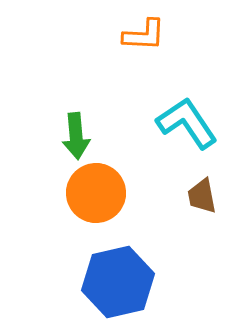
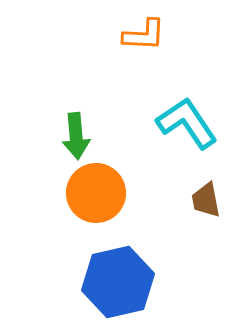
brown trapezoid: moved 4 px right, 4 px down
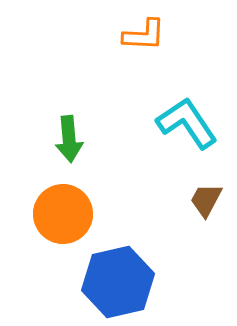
green arrow: moved 7 px left, 3 px down
orange circle: moved 33 px left, 21 px down
brown trapezoid: rotated 39 degrees clockwise
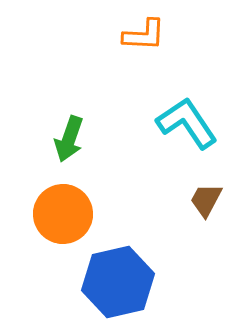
green arrow: rotated 24 degrees clockwise
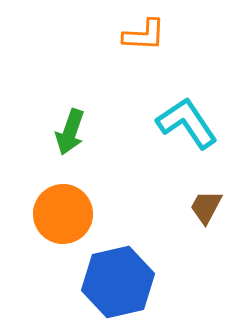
green arrow: moved 1 px right, 7 px up
brown trapezoid: moved 7 px down
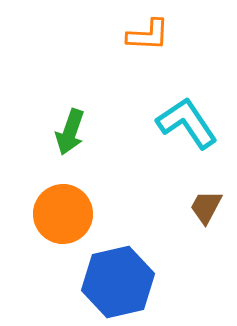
orange L-shape: moved 4 px right
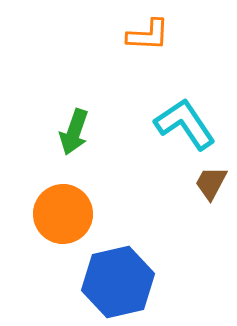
cyan L-shape: moved 2 px left, 1 px down
green arrow: moved 4 px right
brown trapezoid: moved 5 px right, 24 px up
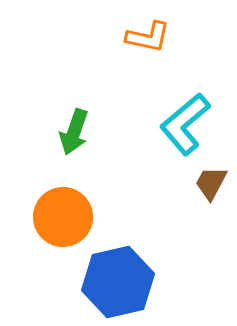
orange L-shape: moved 2 px down; rotated 9 degrees clockwise
cyan L-shape: rotated 96 degrees counterclockwise
orange circle: moved 3 px down
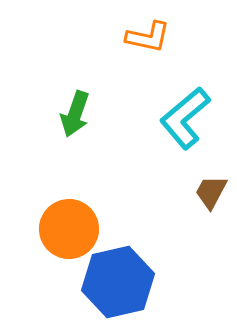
cyan L-shape: moved 6 px up
green arrow: moved 1 px right, 18 px up
brown trapezoid: moved 9 px down
orange circle: moved 6 px right, 12 px down
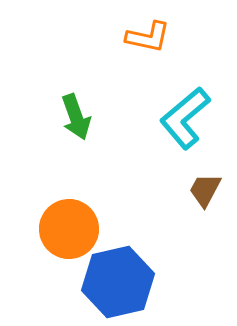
green arrow: moved 1 px right, 3 px down; rotated 39 degrees counterclockwise
brown trapezoid: moved 6 px left, 2 px up
